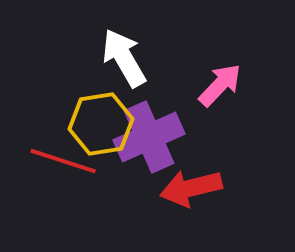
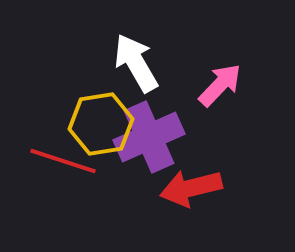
white arrow: moved 12 px right, 5 px down
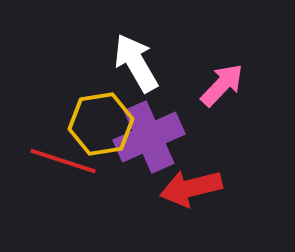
pink arrow: moved 2 px right
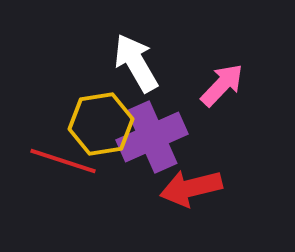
purple cross: moved 3 px right
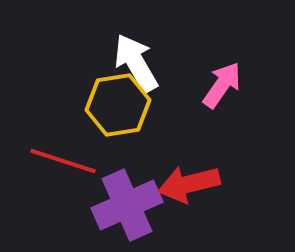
pink arrow: rotated 9 degrees counterclockwise
yellow hexagon: moved 17 px right, 19 px up
purple cross: moved 25 px left, 68 px down
red arrow: moved 2 px left, 4 px up
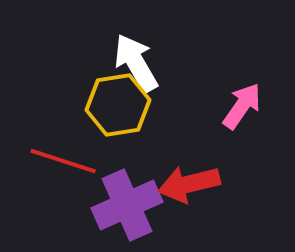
pink arrow: moved 20 px right, 21 px down
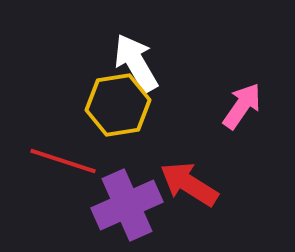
red arrow: rotated 46 degrees clockwise
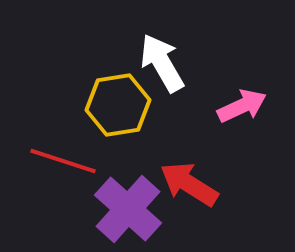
white arrow: moved 26 px right
pink arrow: rotated 30 degrees clockwise
purple cross: moved 1 px right, 4 px down; rotated 24 degrees counterclockwise
